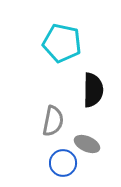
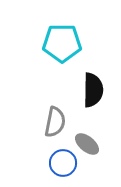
cyan pentagon: rotated 12 degrees counterclockwise
gray semicircle: moved 2 px right, 1 px down
gray ellipse: rotated 15 degrees clockwise
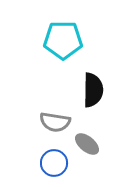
cyan pentagon: moved 1 px right, 3 px up
gray semicircle: rotated 88 degrees clockwise
blue circle: moved 9 px left
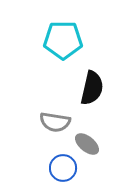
black semicircle: moved 1 px left, 2 px up; rotated 12 degrees clockwise
blue circle: moved 9 px right, 5 px down
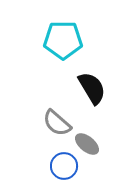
black semicircle: rotated 44 degrees counterclockwise
gray semicircle: moved 2 px right, 1 px down; rotated 32 degrees clockwise
blue circle: moved 1 px right, 2 px up
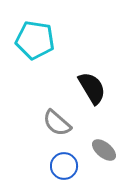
cyan pentagon: moved 28 px left; rotated 9 degrees clockwise
gray ellipse: moved 17 px right, 6 px down
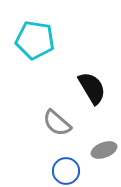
gray ellipse: rotated 60 degrees counterclockwise
blue circle: moved 2 px right, 5 px down
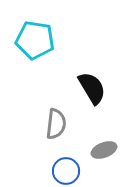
gray semicircle: moved 1 px left, 1 px down; rotated 124 degrees counterclockwise
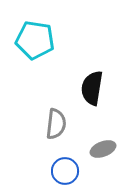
black semicircle: rotated 140 degrees counterclockwise
gray ellipse: moved 1 px left, 1 px up
blue circle: moved 1 px left
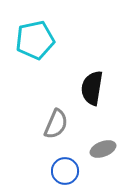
cyan pentagon: rotated 21 degrees counterclockwise
gray semicircle: rotated 16 degrees clockwise
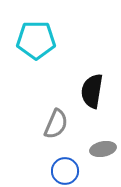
cyan pentagon: moved 1 px right; rotated 12 degrees clockwise
black semicircle: moved 3 px down
gray ellipse: rotated 10 degrees clockwise
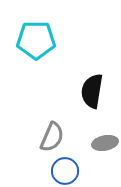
gray semicircle: moved 4 px left, 13 px down
gray ellipse: moved 2 px right, 6 px up
